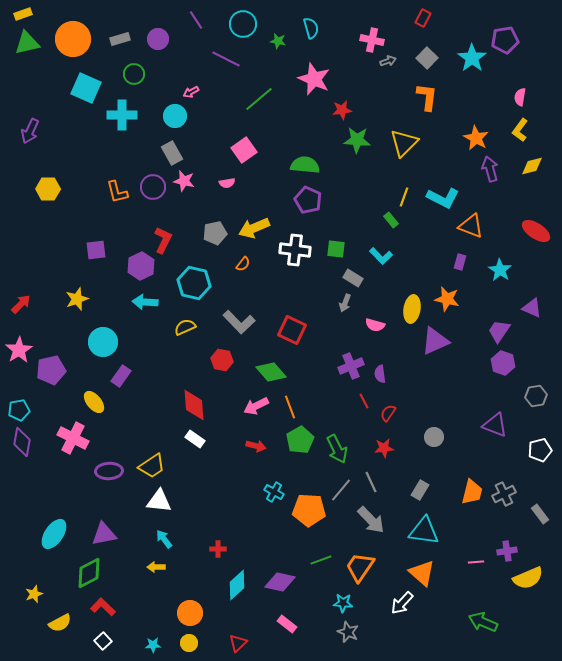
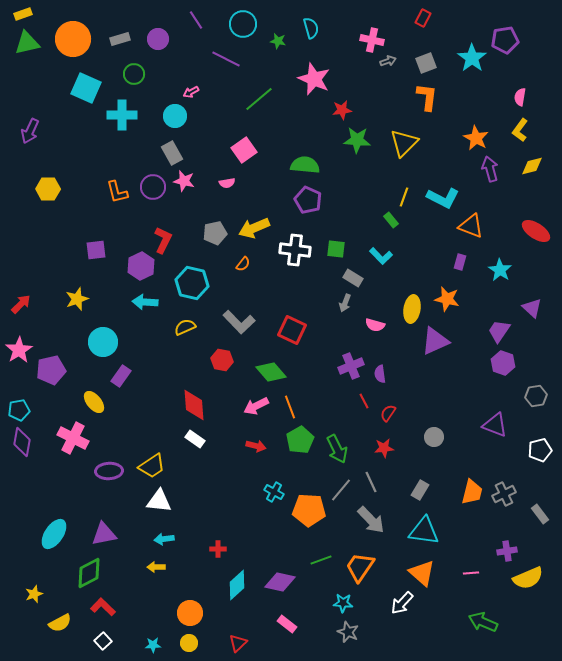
gray square at (427, 58): moved 1 px left, 5 px down; rotated 25 degrees clockwise
cyan hexagon at (194, 283): moved 2 px left
purple triangle at (532, 308): rotated 20 degrees clockwise
cyan arrow at (164, 539): rotated 60 degrees counterclockwise
pink line at (476, 562): moved 5 px left, 11 px down
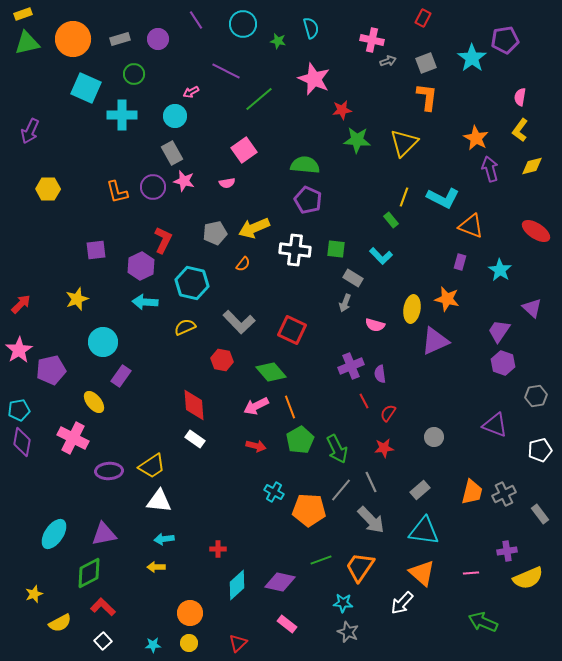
purple line at (226, 59): moved 12 px down
gray rectangle at (420, 490): rotated 18 degrees clockwise
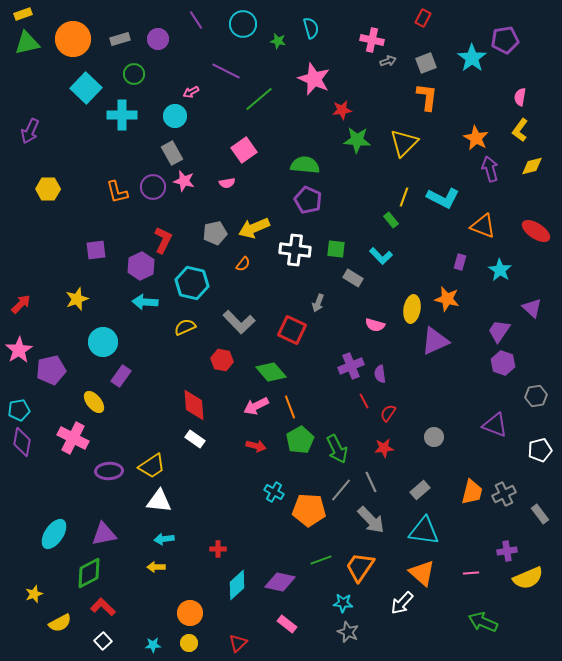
cyan square at (86, 88): rotated 20 degrees clockwise
orange triangle at (471, 226): moved 12 px right
gray arrow at (345, 303): moved 27 px left
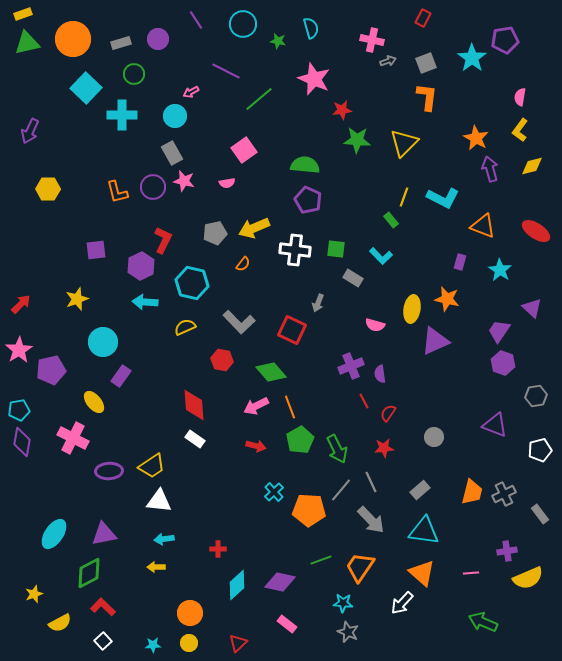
gray rectangle at (120, 39): moved 1 px right, 4 px down
cyan cross at (274, 492): rotated 18 degrees clockwise
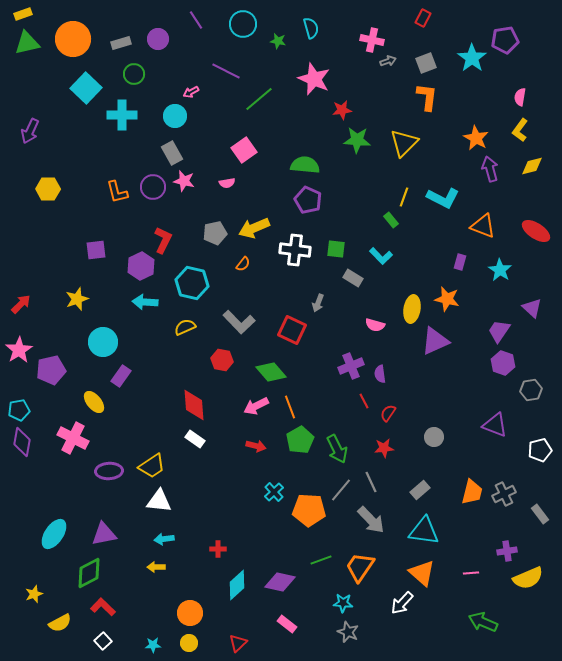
gray hexagon at (536, 396): moved 5 px left, 6 px up
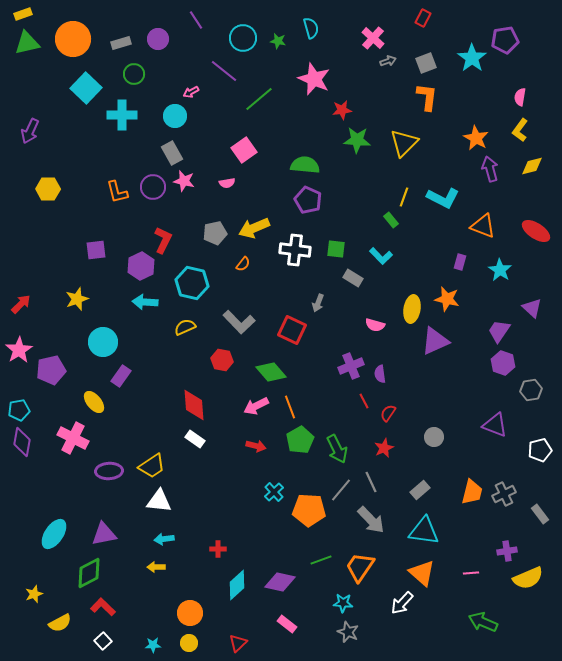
cyan circle at (243, 24): moved 14 px down
pink cross at (372, 40): moved 1 px right, 2 px up; rotated 30 degrees clockwise
purple line at (226, 71): moved 2 px left; rotated 12 degrees clockwise
red star at (384, 448): rotated 18 degrees counterclockwise
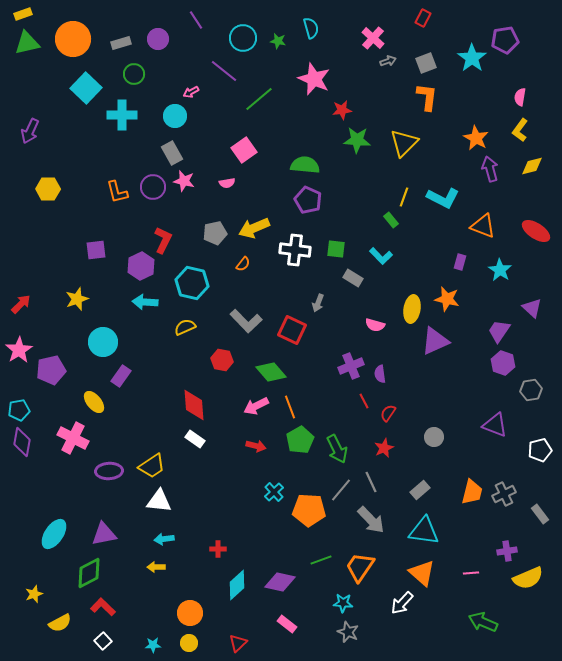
gray L-shape at (239, 322): moved 7 px right, 1 px up
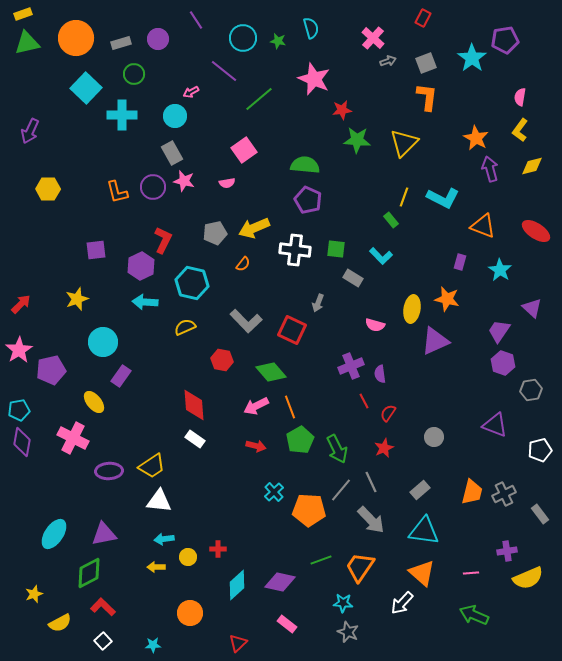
orange circle at (73, 39): moved 3 px right, 1 px up
green arrow at (483, 622): moved 9 px left, 7 px up
yellow circle at (189, 643): moved 1 px left, 86 px up
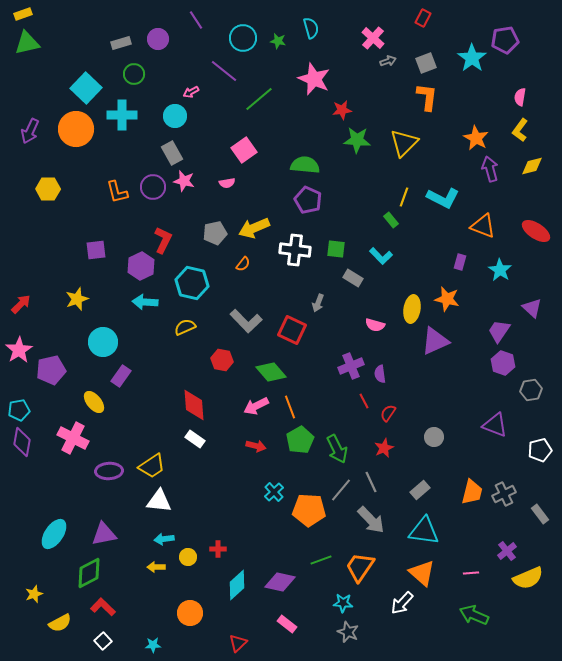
orange circle at (76, 38): moved 91 px down
purple cross at (507, 551): rotated 30 degrees counterclockwise
